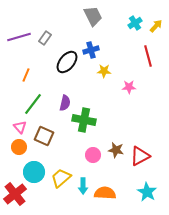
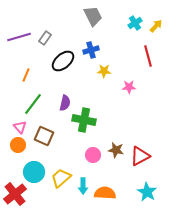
black ellipse: moved 4 px left, 1 px up; rotated 10 degrees clockwise
orange circle: moved 1 px left, 2 px up
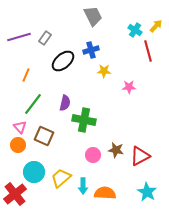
cyan cross: moved 7 px down; rotated 24 degrees counterclockwise
red line: moved 5 px up
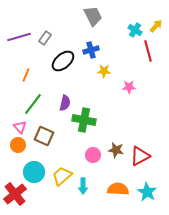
yellow trapezoid: moved 1 px right, 2 px up
orange semicircle: moved 13 px right, 4 px up
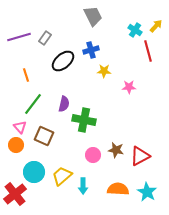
orange line: rotated 40 degrees counterclockwise
purple semicircle: moved 1 px left, 1 px down
orange circle: moved 2 px left
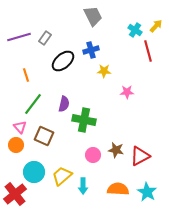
pink star: moved 2 px left, 5 px down
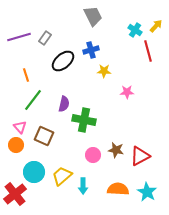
green line: moved 4 px up
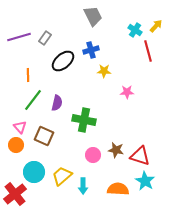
orange line: moved 2 px right; rotated 16 degrees clockwise
purple semicircle: moved 7 px left, 1 px up
red triangle: rotated 45 degrees clockwise
cyan star: moved 2 px left, 11 px up
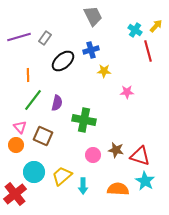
brown square: moved 1 px left
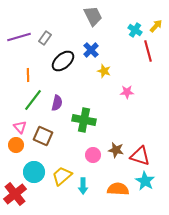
blue cross: rotated 28 degrees counterclockwise
yellow star: rotated 16 degrees clockwise
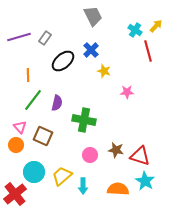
pink circle: moved 3 px left
